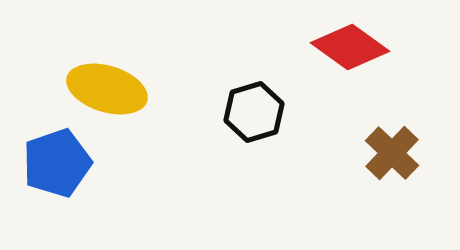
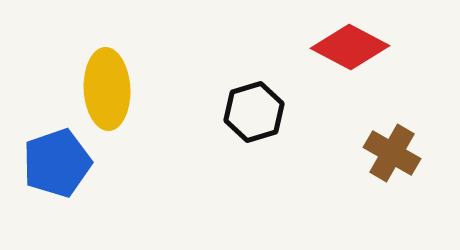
red diamond: rotated 8 degrees counterclockwise
yellow ellipse: rotated 70 degrees clockwise
brown cross: rotated 14 degrees counterclockwise
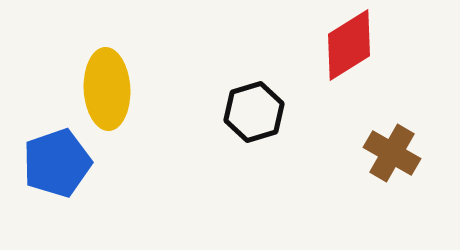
red diamond: moved 1 px left, 2 px up; rotated 60 degrees counterclockwise
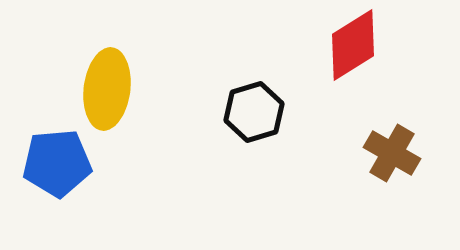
red diamond: moved 4 px right
yellow ellipse: rotated 10 degrees clockwise
blue pentagon: rotated 14 degrees clockwise
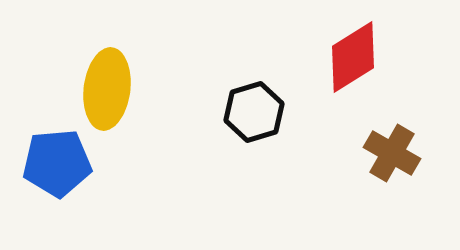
red diamond: moved 12 px down
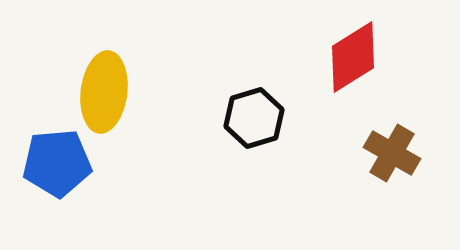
yellow ellipse: moved 3 px left, 3 px down
black hexagon: moved 6 px down
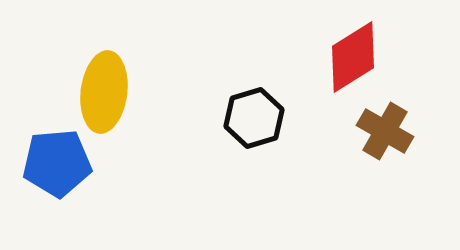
brown cross: moved 7 px left, 22 px up
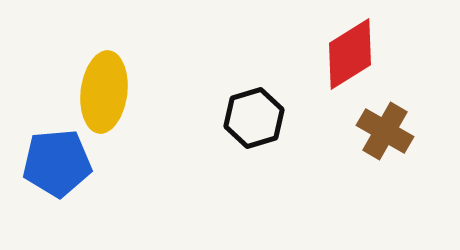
red diamond: moved 3 px left, 3 px up
